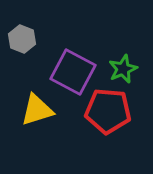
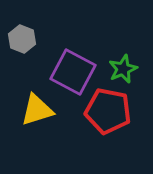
red pentagon: rotated 6 degrees clockwise
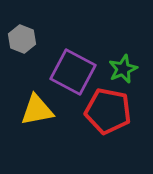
yellow triangle: rotated 6 degrees clockwise
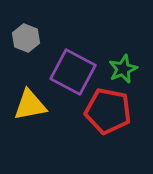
gray hexagon: moved 4 px right, 1 px up
yellow triangle: moved 7 px left, 5 px up
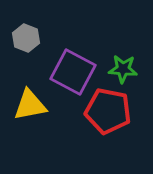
green star: rotated 28 degrees clockwise
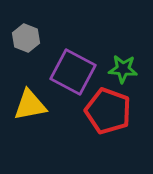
red pentagon: rotated 9 degrees clockwise
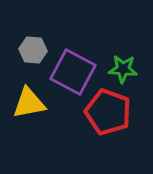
gray hexagon: moved 7 px right, 12 px down; rotated 16 degrees counterclockwise
yellow triangle: moved 1 px left, 2 px up
red pentagon: moved 1 px down
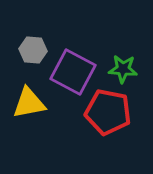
red pentagon: rotated 9 degrees counterclockwise
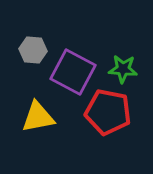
yellow triangle: moved 9 px right, 14 px down
